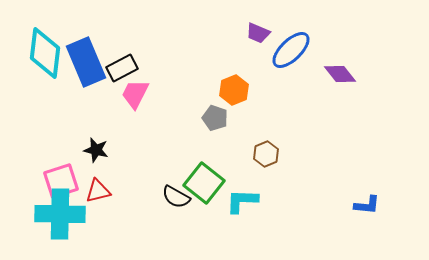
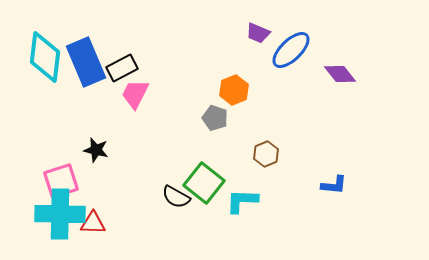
cyan diamond: moved 4 px down
red triangle: moved 5 px left, 32 px down; rotated 16 degrees clockwise
blue L-shape: moved 33 px left, 20 px up
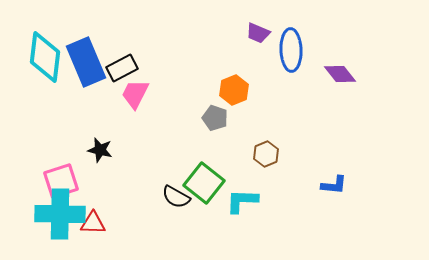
blue ellipse: rotated 48 degrees counterclockwise
black star: moved 4 px right
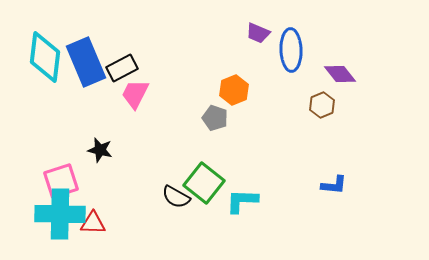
brown hexagon: moved 56 px right, 49 px up
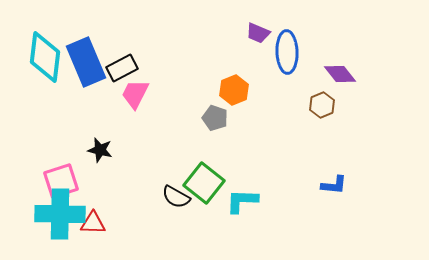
blue ellipse: moved 4 px left, 2 px down
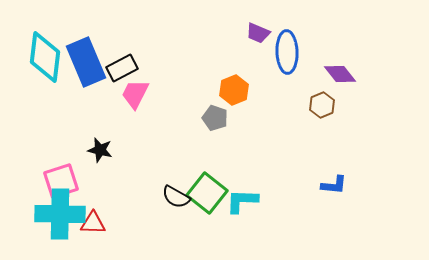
green square: moved 3 px right, 10 px down
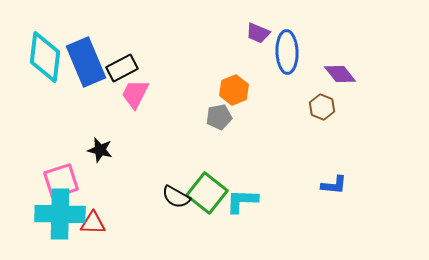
brown hexagon: moved 2 px down; rotated 15 degrees counterclockwise
gray pentagon: moved 4 px right, 1 px up; rotated 30 degrees counterclockwise
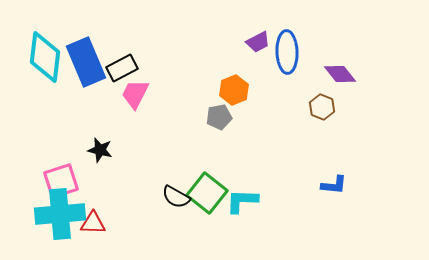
purple trapezoid: moved 9 px down; rotated 50 degrees counterclockwise
cyan cross: rotated 6 degrees counterclockwise
